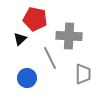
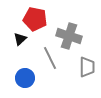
gray cross: rotated 15 degrees clockwise
gray trapezoid: moved 4 px right, 7 px up
blue circle: moved 2 px left
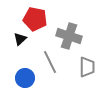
gray line: moved 4 px down
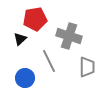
red pentagon: rotated 20 degrees counterclockwise
gray line: moved 1 px left, 1 px up
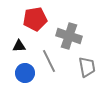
black triangle: moved 1 px left, 7 px down; rotated 40 degrees clockwise
gray trapezoid: rotated 10 degrees counterclockwise
blue circle: moved 5 px up
